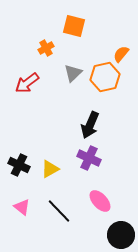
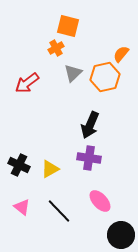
orange square: moved 6 px left
orange cross: moved 10 px right
purple cross: rotated 15 degrees counterclockwise
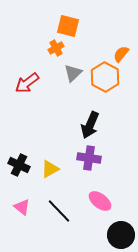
orange hexagon: rotated 20 degrees counterclockwise
pink ellipse: rotated 10 degrees counterclockwise
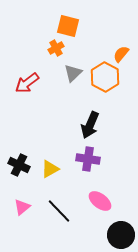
purple cross: moved 1 px left, 1 px down
pink triangle: rotated 42 degrees clockwise
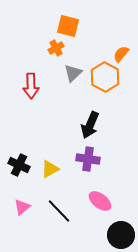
red arrow: moved 4 px right, 3 px down; rotated 55 degrees counterclockwise
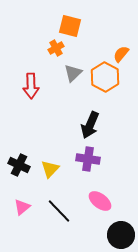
orange square: moved 2 px right
yellow triangle: rotated 18 degrees counterclockwise
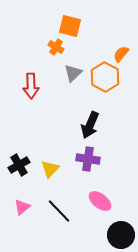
orange cross: moved 1 px up; rotated 28 degrees counterclockwise
black cross: rotated 35 degrees clockwise
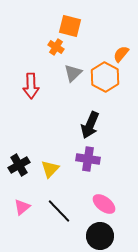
pink ellipse: moved 4 px right, 3 px down
black circle: moved 21 px left, 1 px down
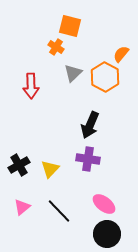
black circle: moved 7 px right, 2 px up
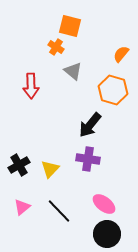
gray triangle: moved 2 px up; rotated 36 degrees counterclockwise
orange hexagon: moved 8 px right, 13 px down; rotated 12 degrees counterclockwise
black arrow: rotated 16 degrees clockwise
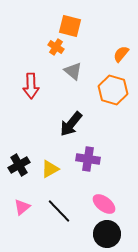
black arrow: moved 19 px left, 1 px up
yellow triangle: rotated 18 degrees clockwise
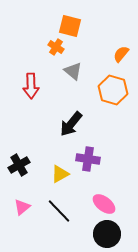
yellow triangle: moved 10 px right, 5 px down
